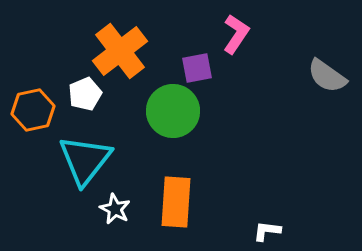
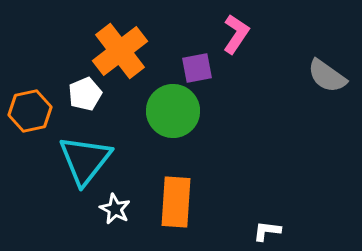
orange hexagon: moved 3 px left, 1 px down
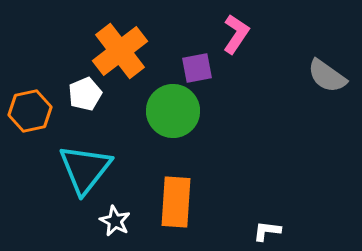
cyan triangle: moved 9 px down
white star: moved 12 px down
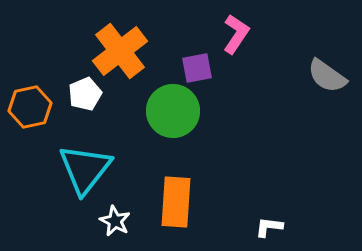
orange hexagon: moved 4 px up
white L-shape: moved 2 px right, 4 px up
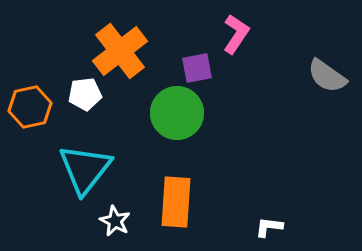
white pentagon: rotated 16 degrees clockwise
green circle: moved 4 px right, 2 px down
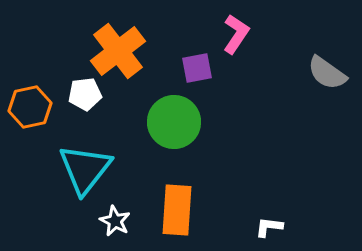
orange cross: moved 2 px left
gray semicircle: moved 3 px up
green circle: moved 3 px left, 9 px down
orange rectangle: moved 1 px right, 8 px down
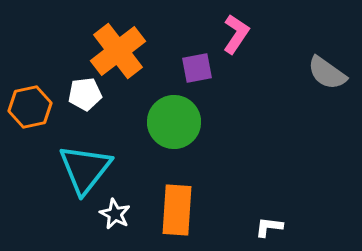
white star: moved 7 px up
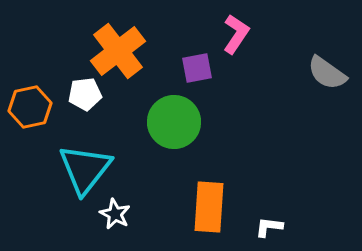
orange rectangle: moved 32 px right, 3 px up
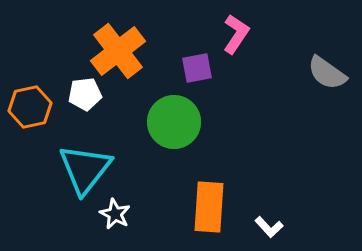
white L-shape: rotated 140 degrees counterclockwise
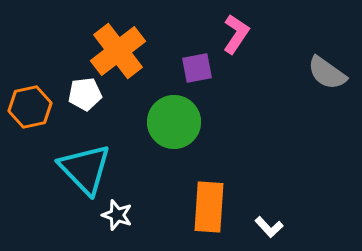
cyan triangle: rotated 22 degrees counterclockwise
white star: moved 2 px right, 1 px down; rotated 8 degrees counterclockwise
